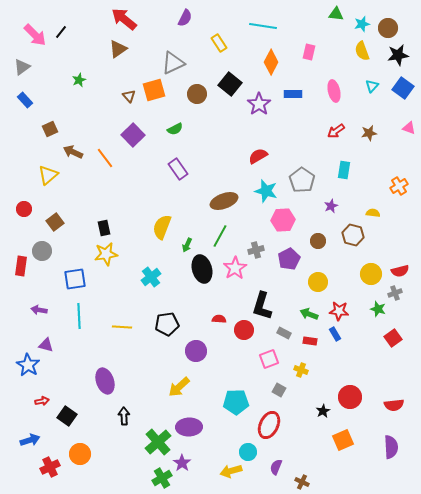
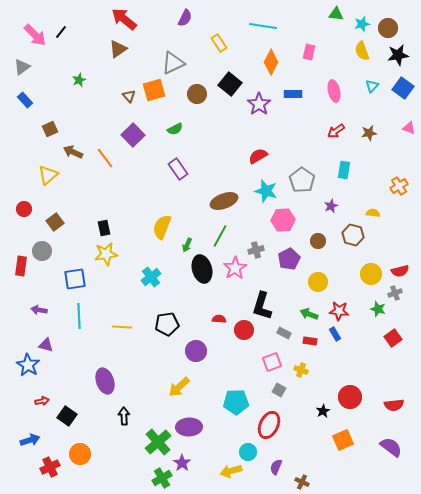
pink square at (269, 359): moved 3 px right, 3 px down
purple semicircle at (391, 447): rotated 50 degrees counterclockwise
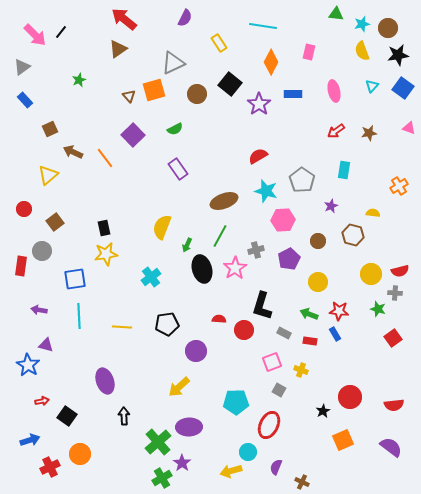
gray cross at (395, 293): rotated 24 degrees clockwise
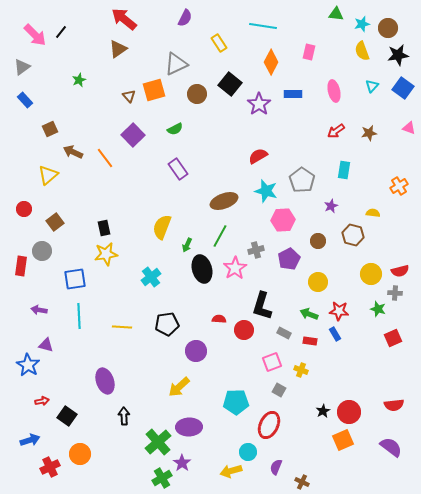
gray triangle at (173, 63): moved 3 px right, 1 px down
red square at (393, 338): rotated 12 degrees clockwise
red circle at (350, 397): moved 1 px left, 15 px down
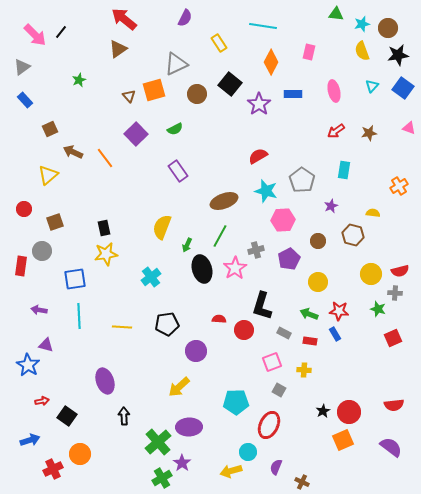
purple square at (133, 135): moved 3 px right, 1 px up
purple rectangle at (178, 169): moved 2 px down
brown square at (55, 222): rotated 18 degrees clockwise
yellow cross at (301, 370): moved 3 px right; rotated 16 degrees counterclockwise
red cross at (50, 467): moved 3 px right, 2 px down
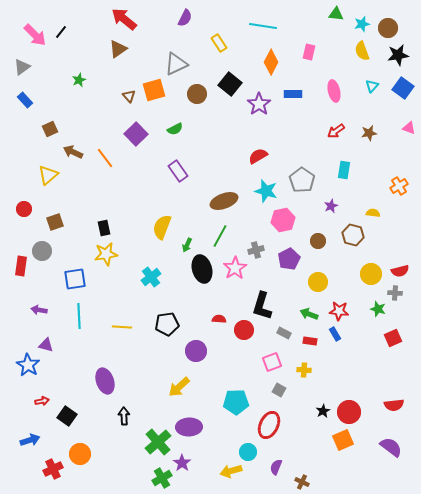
pink hexagon at (283, 220): rotated 10 degrees counterclockwise
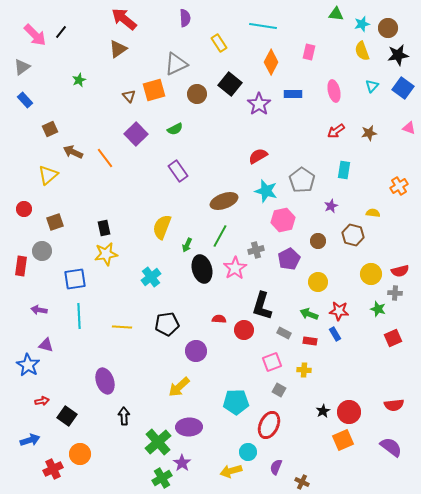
purple semicircle at (185, 18): rotated 30 degrees counterclockwise
